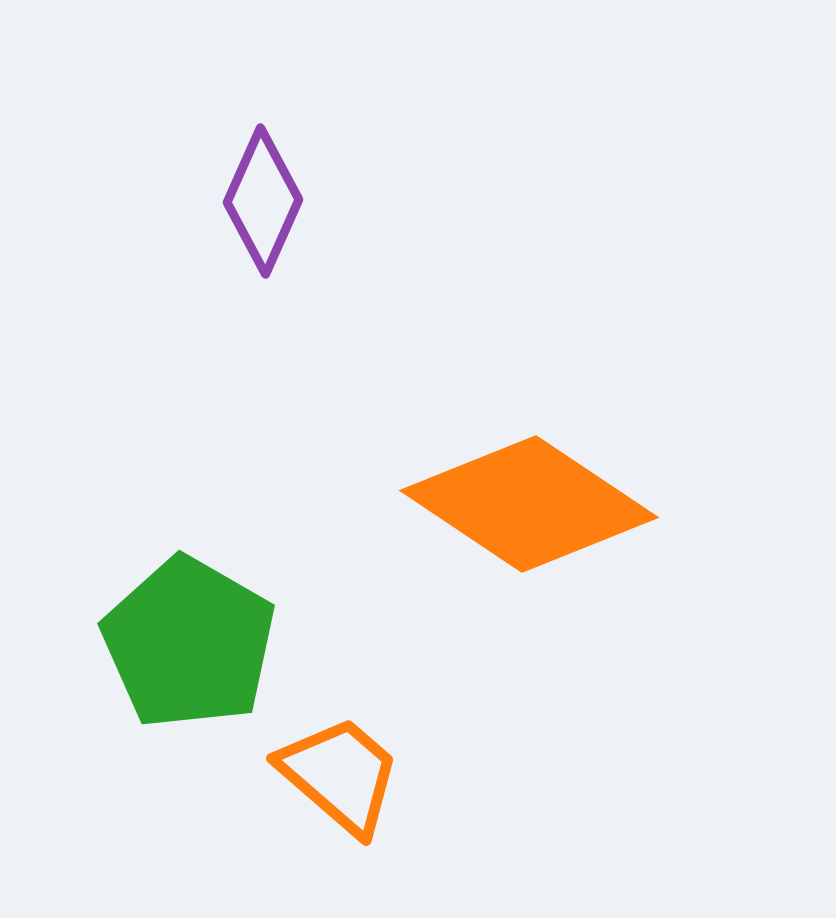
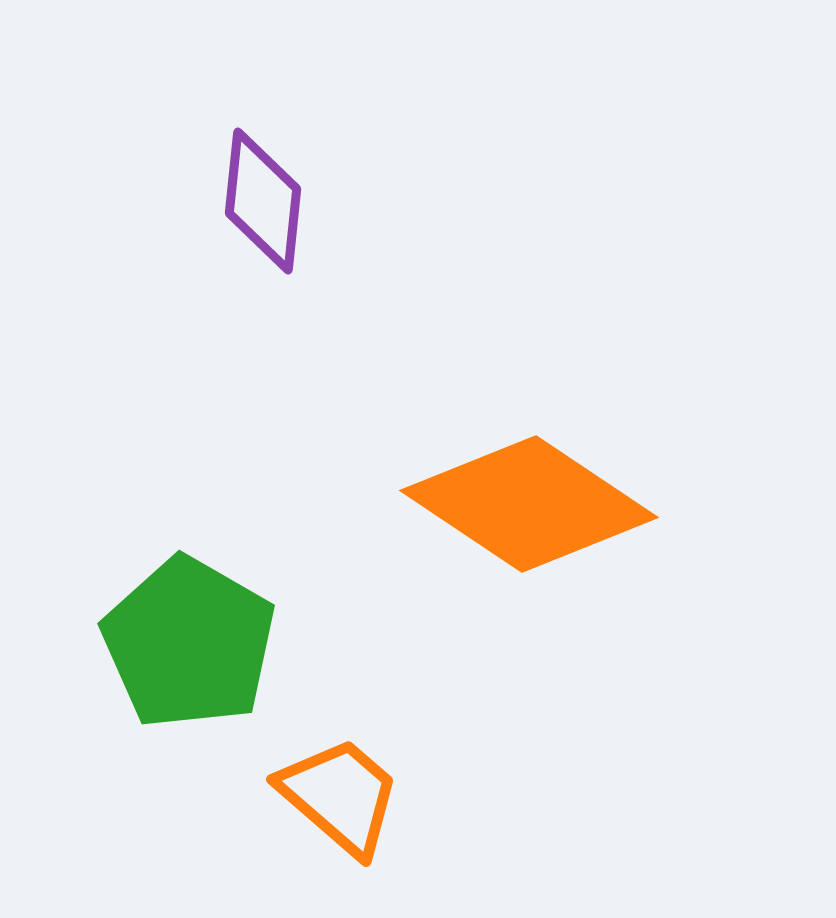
purple diamond: rotated 18 degrees counterclockwise
orange trapezoid: moved 21 px down
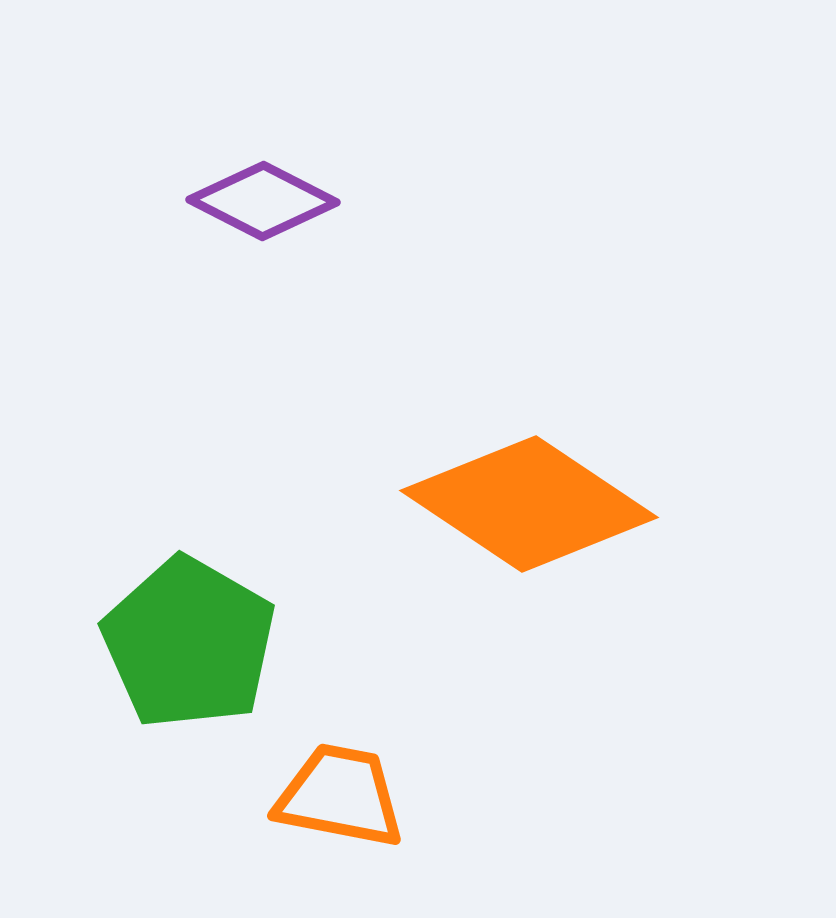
purple diamond: rotated 69 degrees counterclockwise
orange trapezoid: rotated 30 degrees counterclockwise
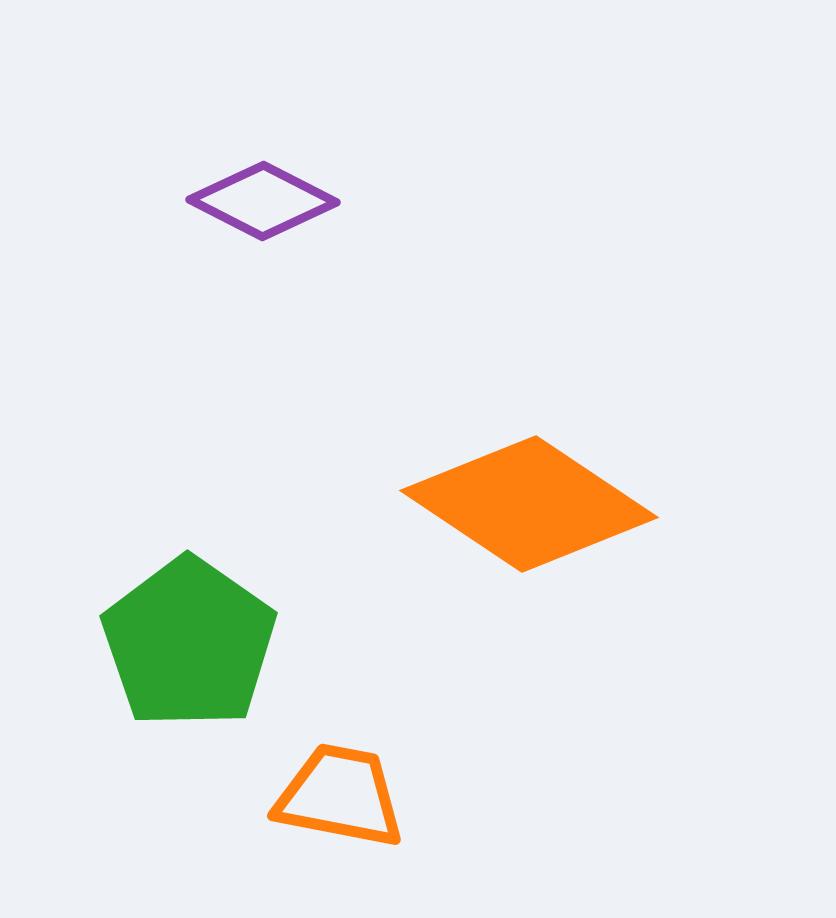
green pentagon: rotated 5 degrees clockwise
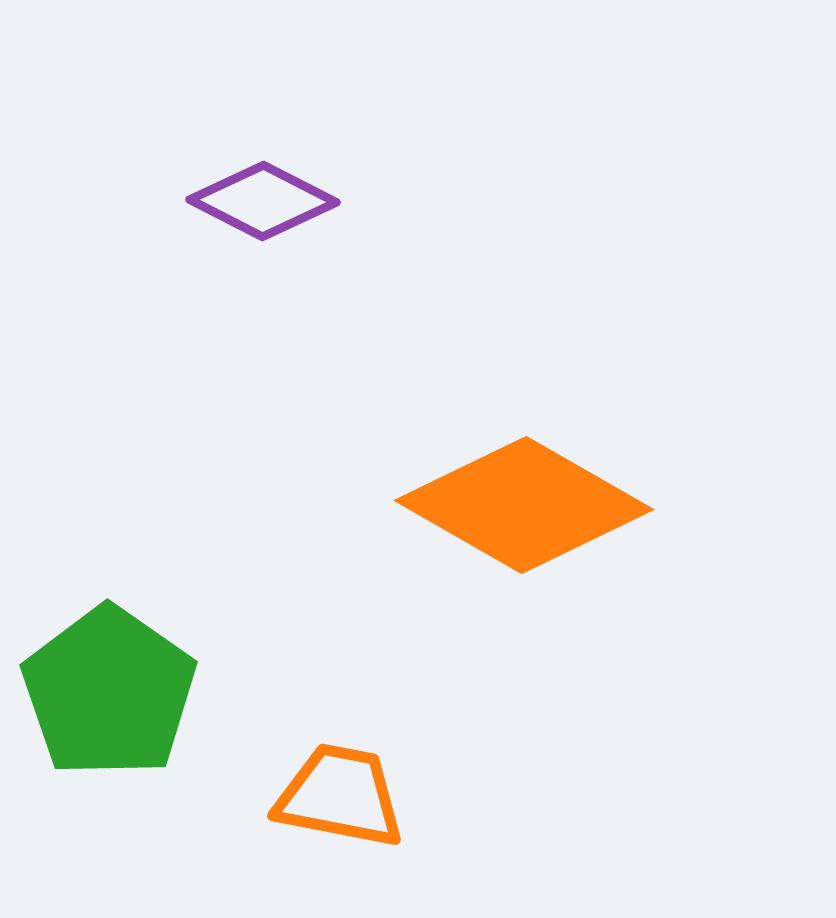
orange diamond: moved 5 px left, 1 px down; rotated 4 degrees counterclockwise
green pentagon: moved 80 px left, 49 px down
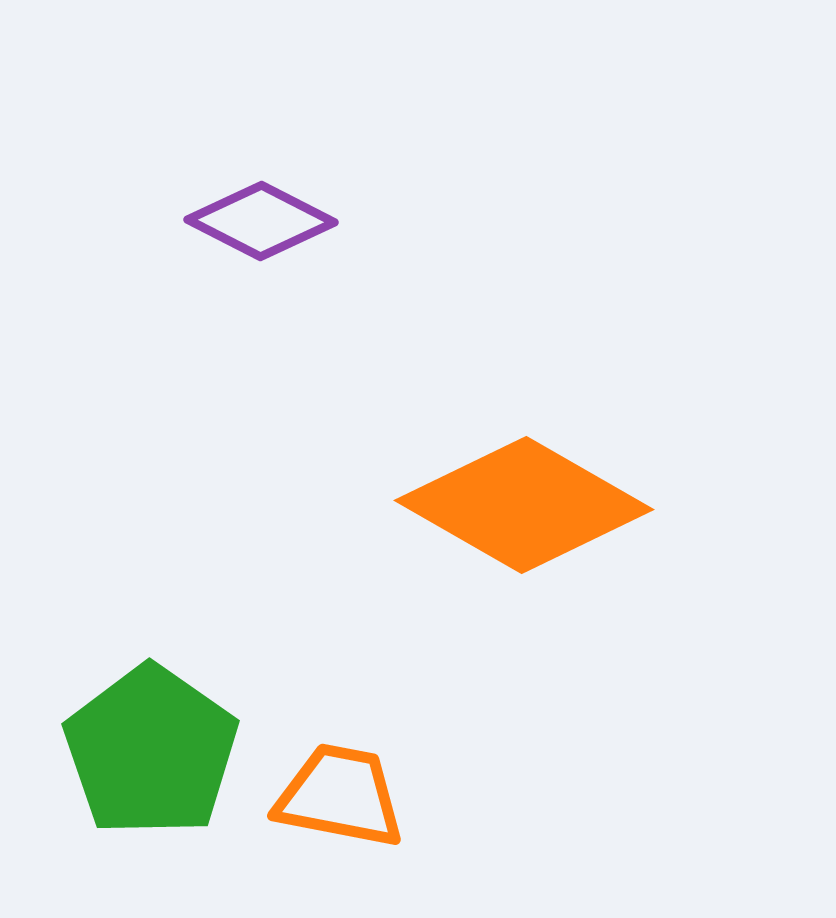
purple diamond: moved 2 px left, 20 px down
green pentagon: moved 42 px right, 59 px down
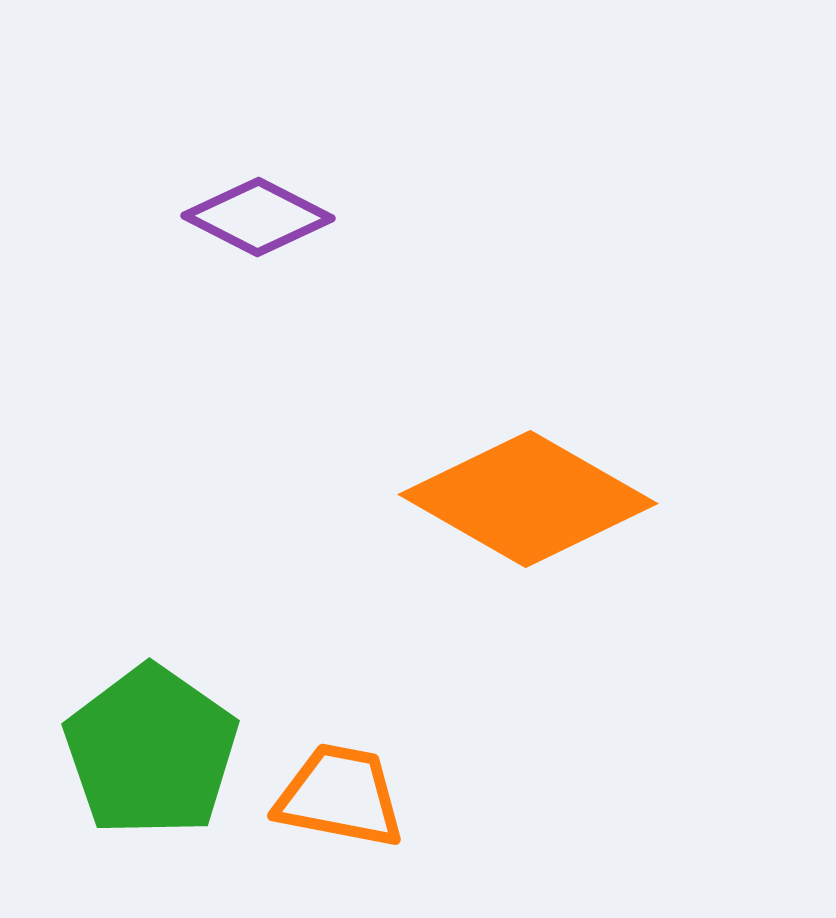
purple diamond: moved 3 px left, 4 px up
orange diamond: moved 4 px right, 6 px up
